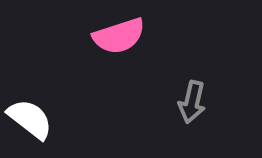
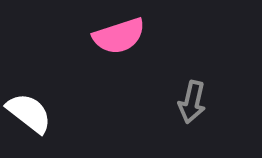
white semicircle: moved 1 px left, 6 px up
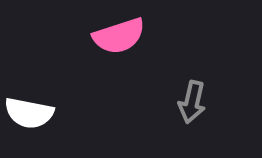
white semicircle: rotated 153 degrees clockwise
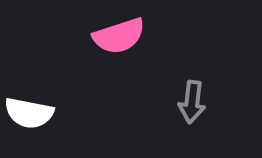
gray arrow: rotated 6 degrees counterclockwise
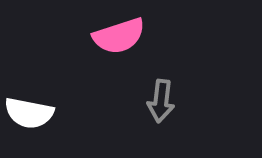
gray arrow: moved 31 px left, 1 px up
